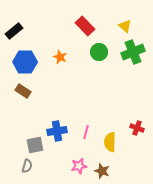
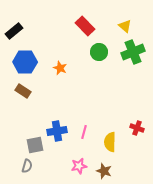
orange star: moved 11 px down
pink line: moved 2 px left
brown star: moved 2 px right
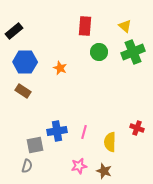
red rectangle: rotated 48 degrees clockwise
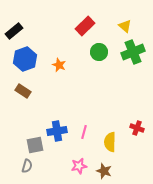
red rectangle: rotated 42 degrees clockwise
blue hexagon: moved 3 px up; rotated 20 degrees counterclockwise
orange star: moved 1 px left, 3 px up
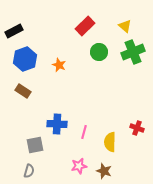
black rectangle: rotated 12 degrees clockwise
blue cross: moved 7 px up; rotated 12 degrees clockwise
gray semicircle: moved 2 px right, 5 px down
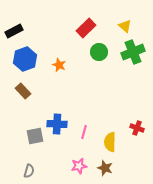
red rectangle: moved 1 px right, 2 px down
brown rectangle: rotated 14 degrees clockwise
gray square: moved 9 px up
brown star: moved 1 px right, 3 px up
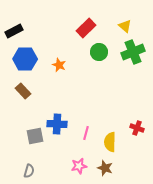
blue hexagon: rotated 20 degrees clockwise
pink line: moved 2 px right, 1 px down
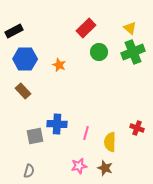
yellow triangle: moved 5 px right, 2 px down
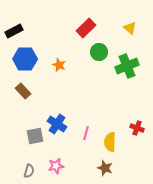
green cross: moved 6 px left, 14 px down
blue cross: rotated 30 degrees clockwise
pink star: moved 23 px left
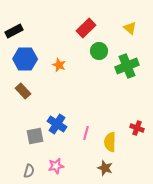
green circle: moved 1 px up
